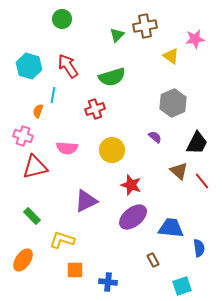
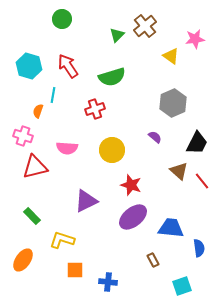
brown cross: rotated 30 degrees counterclockwise
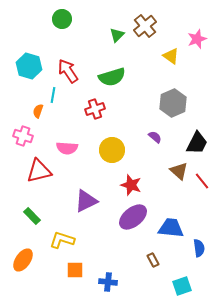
pink star: moved 2 px right; rotated 12 degrees counterclockwise
red arrow: moved 5 px down
red triangle: moved 4 px right, 4 px down
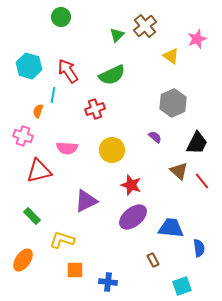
green circle: moved 1 px left, 2 px up
green semicircle: moved 2 px up; rotated 8 degrees counterclockwise
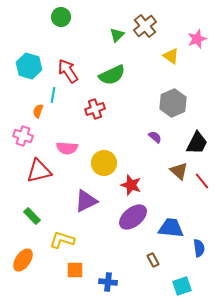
yellow circle: moved 8 px left, 13 px down
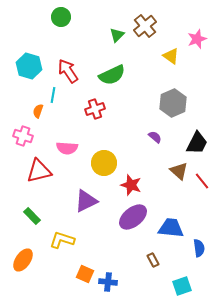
orange square: moved 10 px right, 4 px down; rotated 24 degrees clockwise
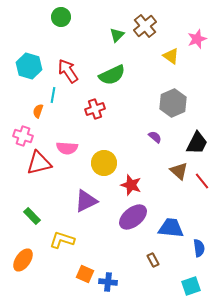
red triangle: moved 8 px up
cyan square: moved 9 px right
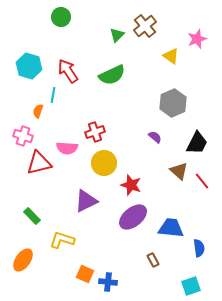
red cross: moved 23 px down
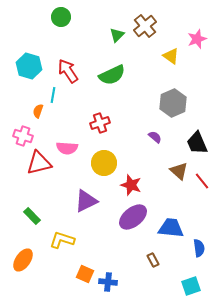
red cross: moved 5 px right, 9 px up
black trapezoid: rotated 130 degrees clockwise
